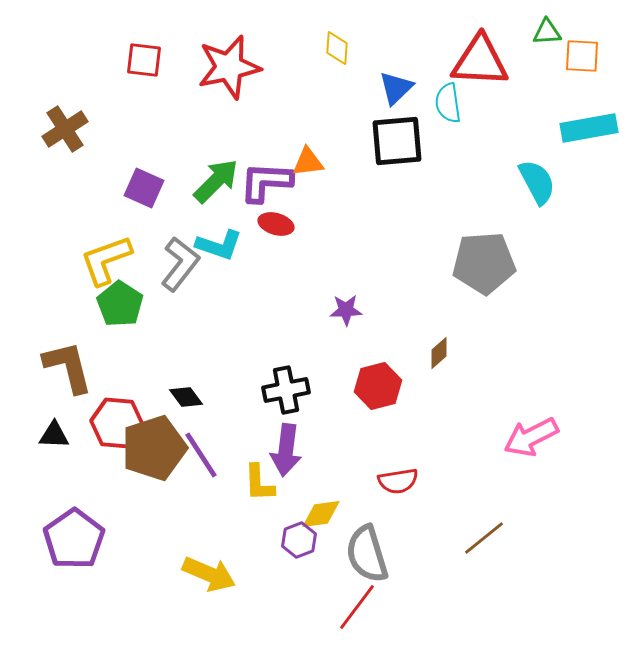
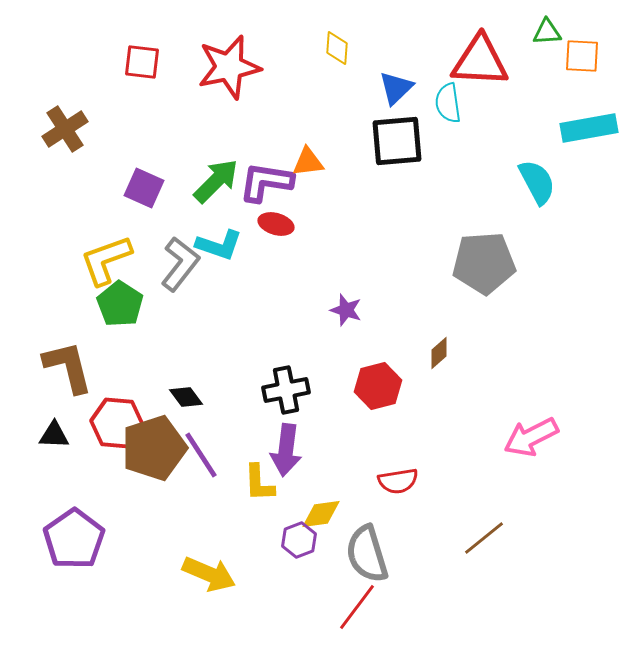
red square at (144, 60): moved 2 px left, 2 px down
purple L-shape at (266, 182): rotated 6 degrees clockwise
purple star at (346, 310): rotated 20 degrees clockwise
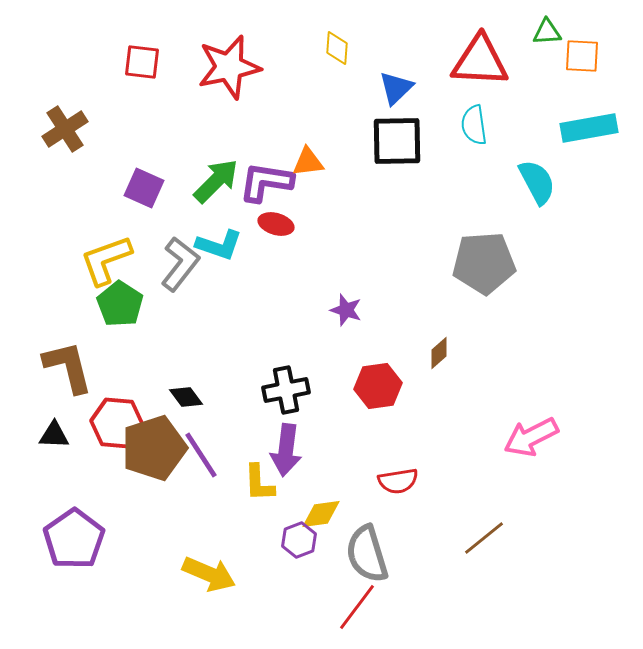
cyan semicircle at (448, 103): moved 26 px right, 22 px down
black square at (397, 141): rotated 4 degrees clockwise
red hexagon at (378, 386): rotated 6 degrees clockwise
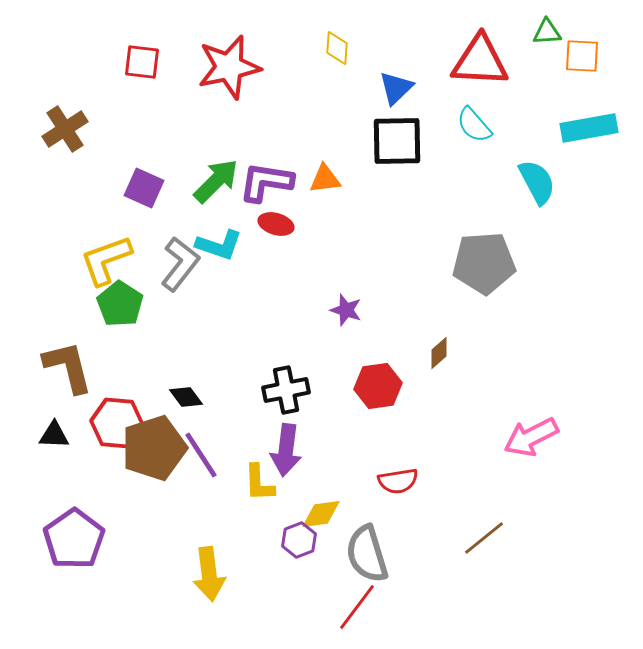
cyan semicircle at (474, 125): rotated 33 degrees counterclockwise
orange triangle at (308, 162): moved 17 px right, 17 px down
yellow arrow at (209, 574): rotated 60 degrees clockwise
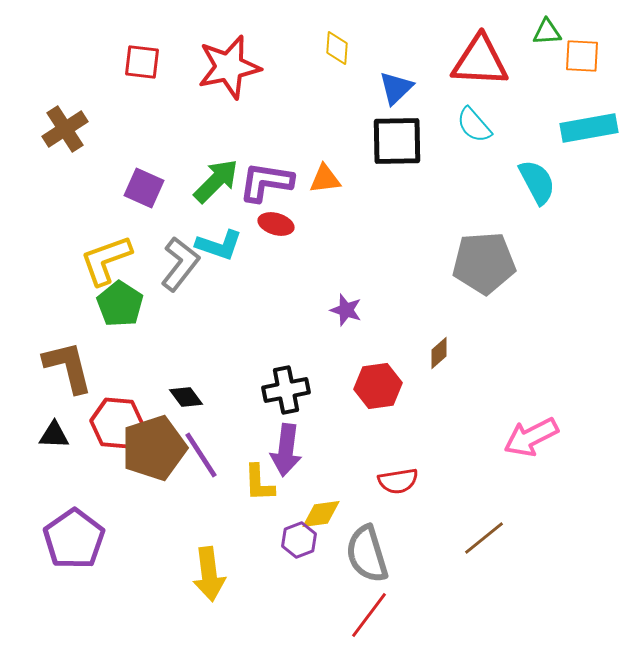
red line at (357, 607): moved 12 px right, 8 px down
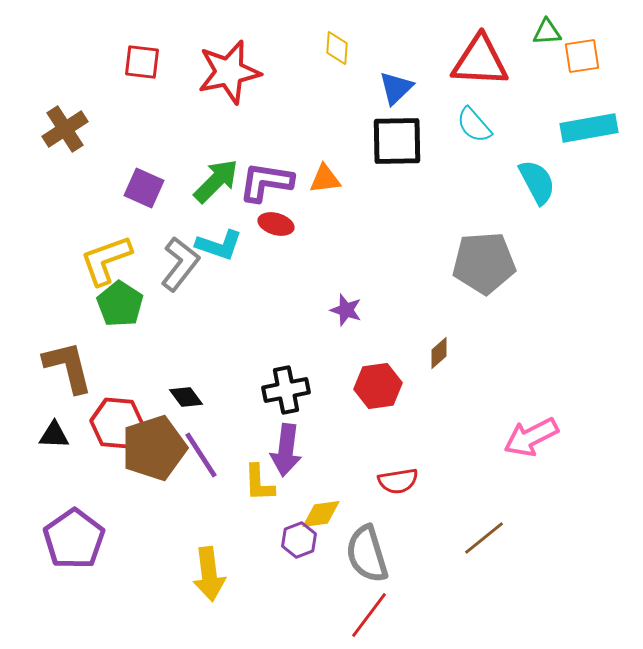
orange square at (582, 56): rotated 12 degrees counterclockwise
red star at (229, 67): moved 5 px down
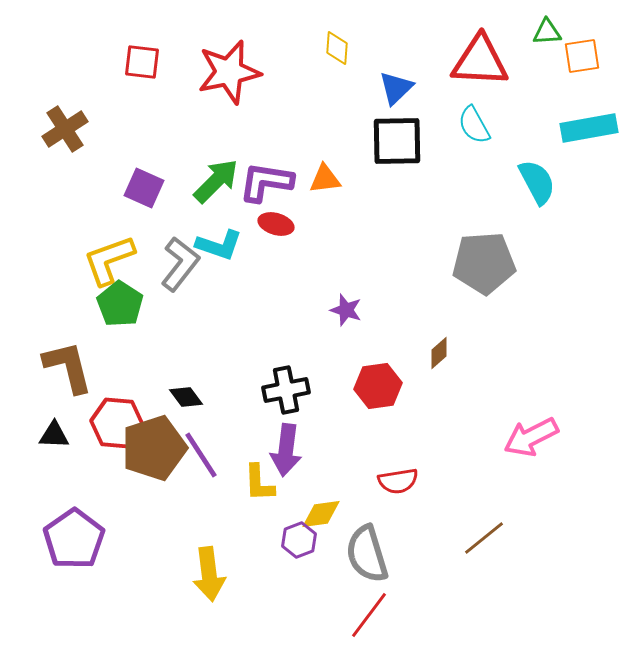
cyan semicircle at (474, 125): rotated 12 degrees clockwise
yellow L-shape at (106, 260): moved 3 px right
